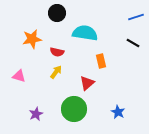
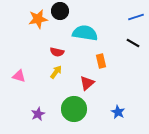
black circle: moved 3 px right, 2 px up
orange star: moved 6 px right, 20 px up
purple star: moved 2 px right
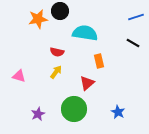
orange rectangle: moved 2 px left
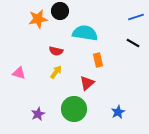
red semicircle: moved 1 px left, 1 px up
orange rectangle: moved 1 px left, 1 px up
pink triangle: moved 3 px up
blue star: rotated 16 degrees clockwise
